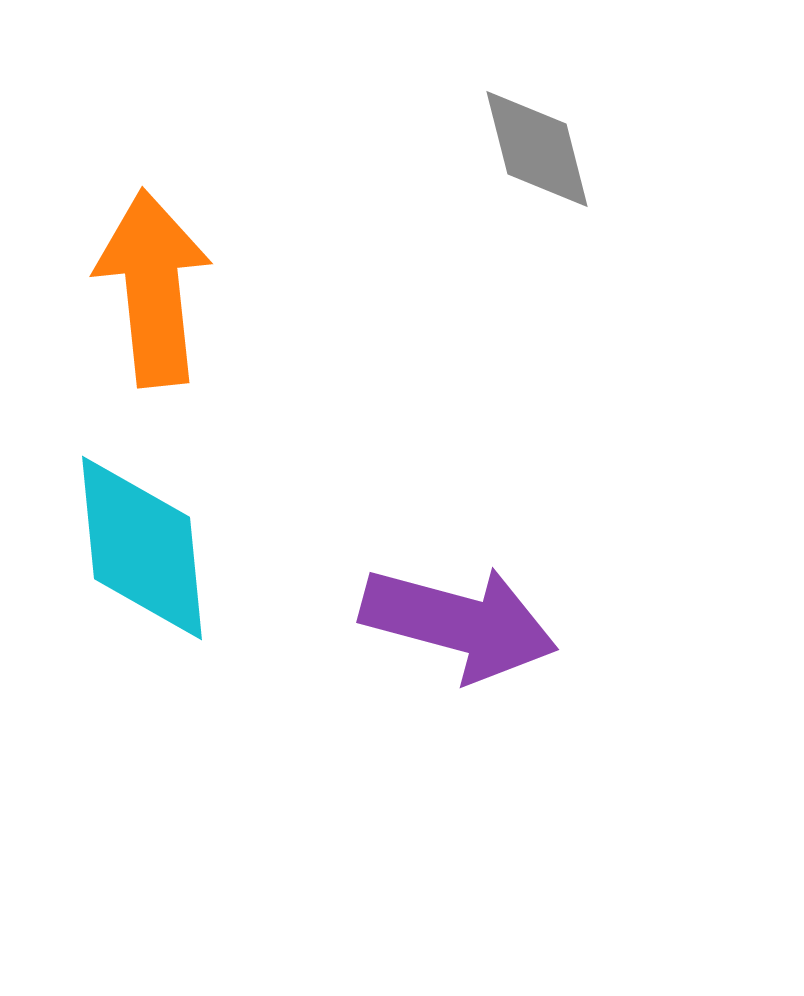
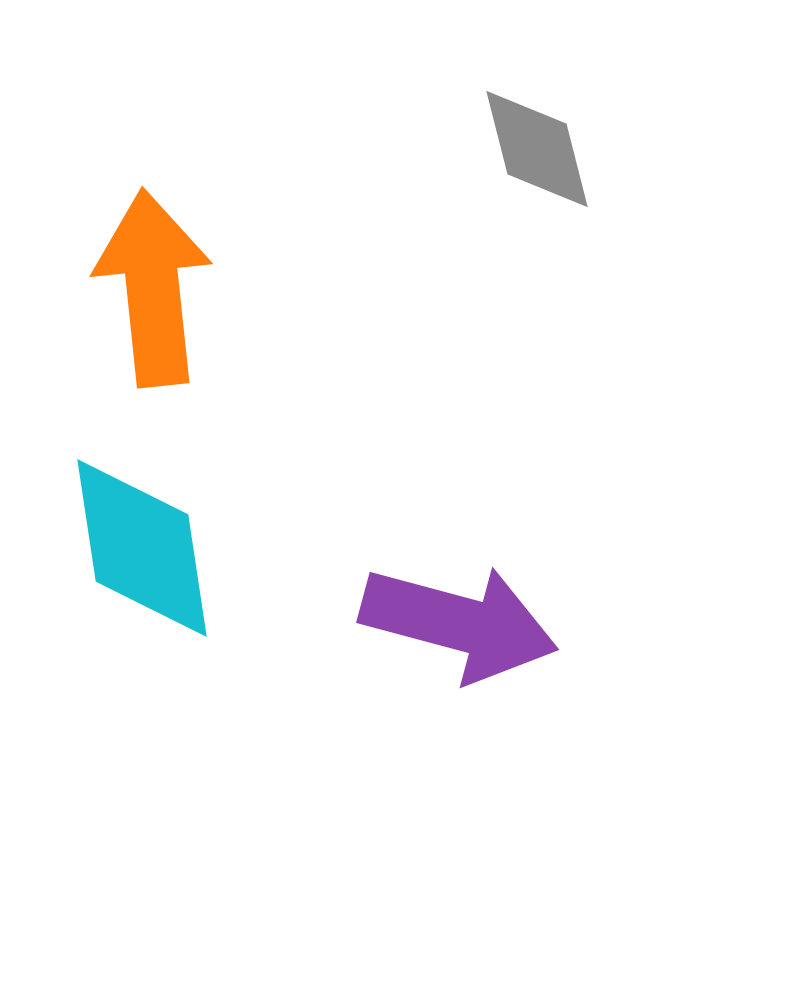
cyan diamond: rotated 3 degrees counterclockwise
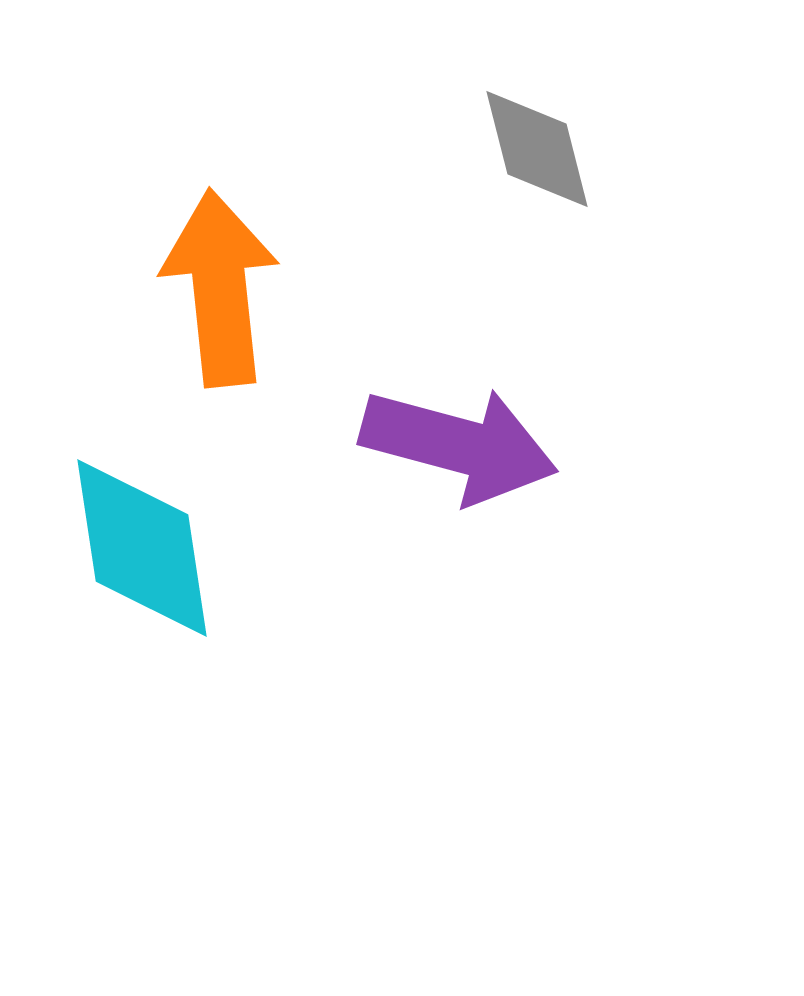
orange arrow: moved 67 px right
purple arrow: moved 178 px up
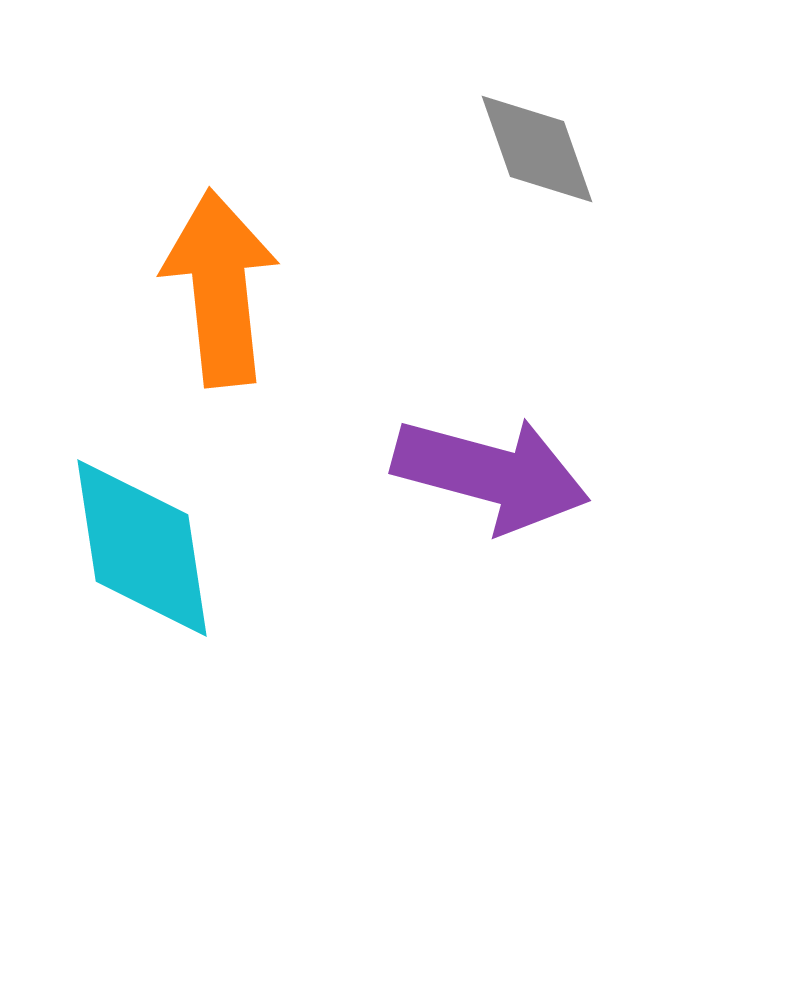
gray diamond: rotated 5 degrees counterclockwise
purple arrow: moved 32 px right, 29 px down
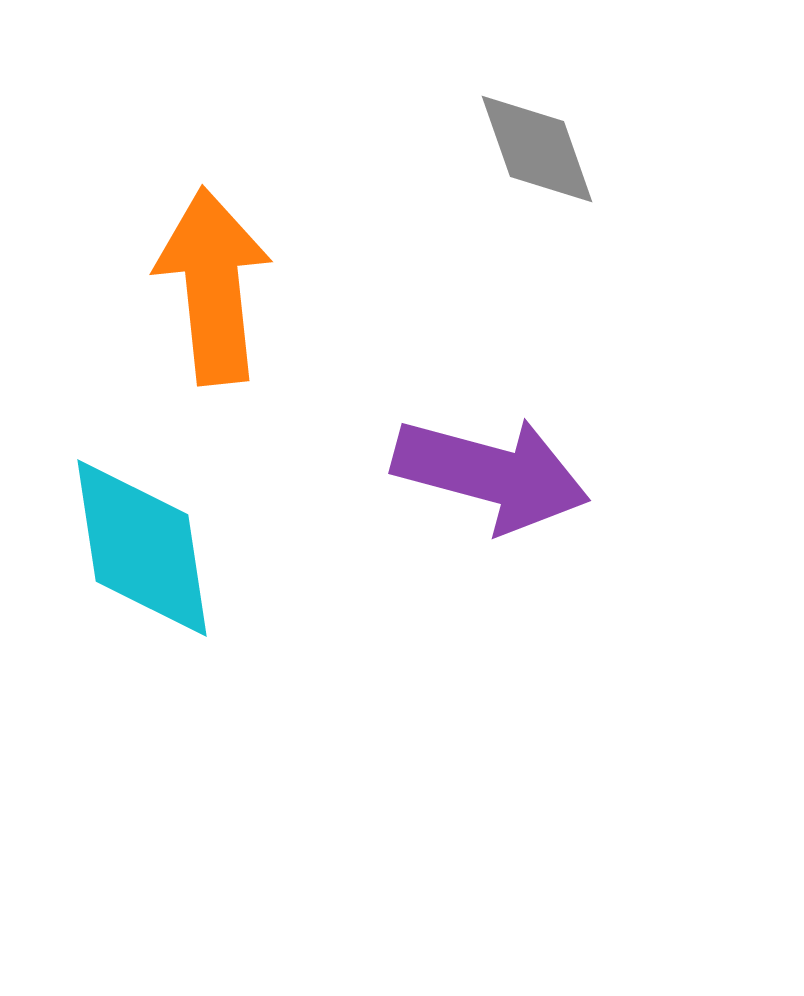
orange arrow: moved 7 px left, 2 px up
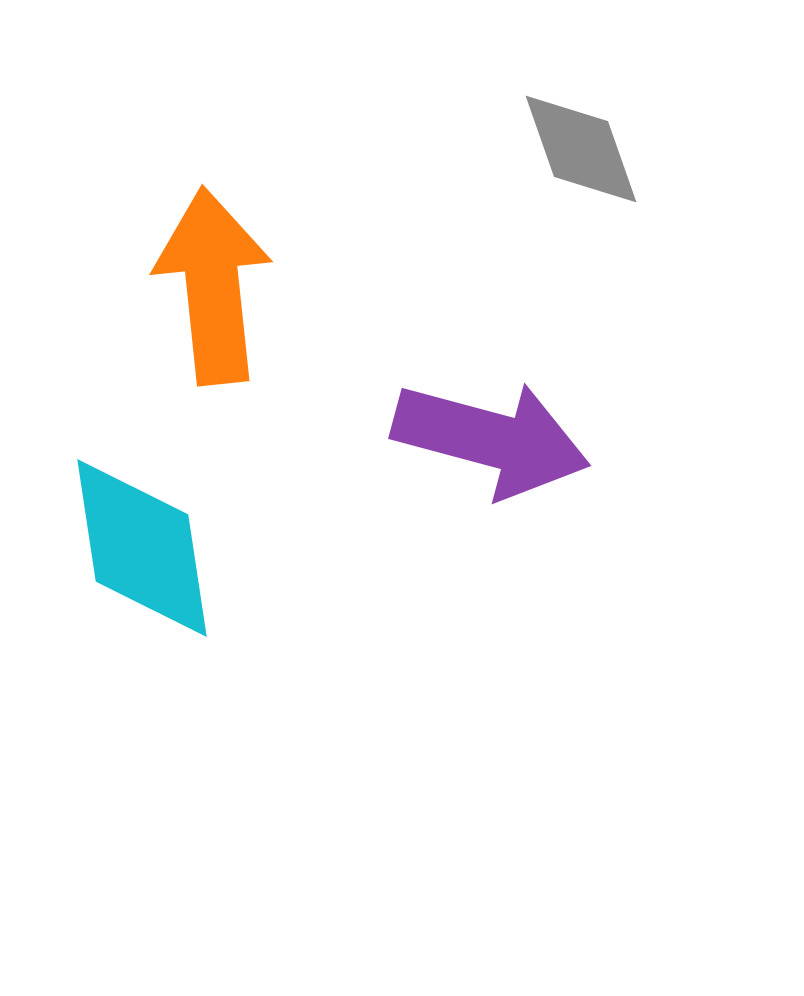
gray diamond: moved 44 px right
purple arrow: moved 35 px up
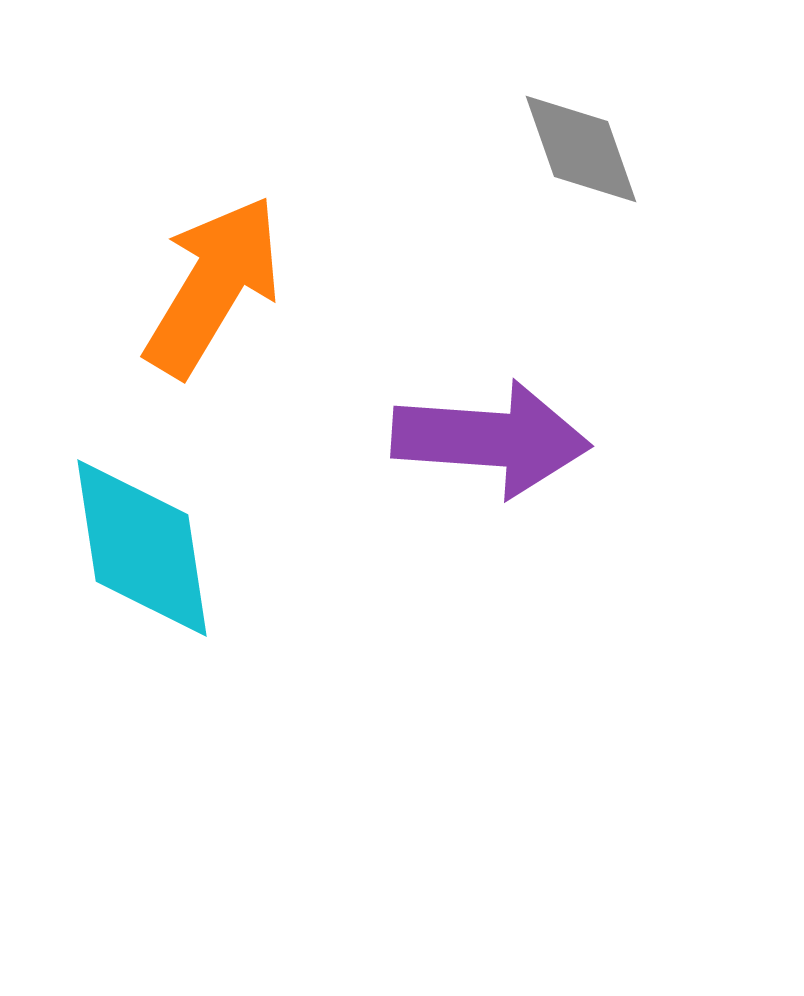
orange arrow: rotated 37 degrees clockwise
purple arrow: rotated 11 degrees counterclockwise
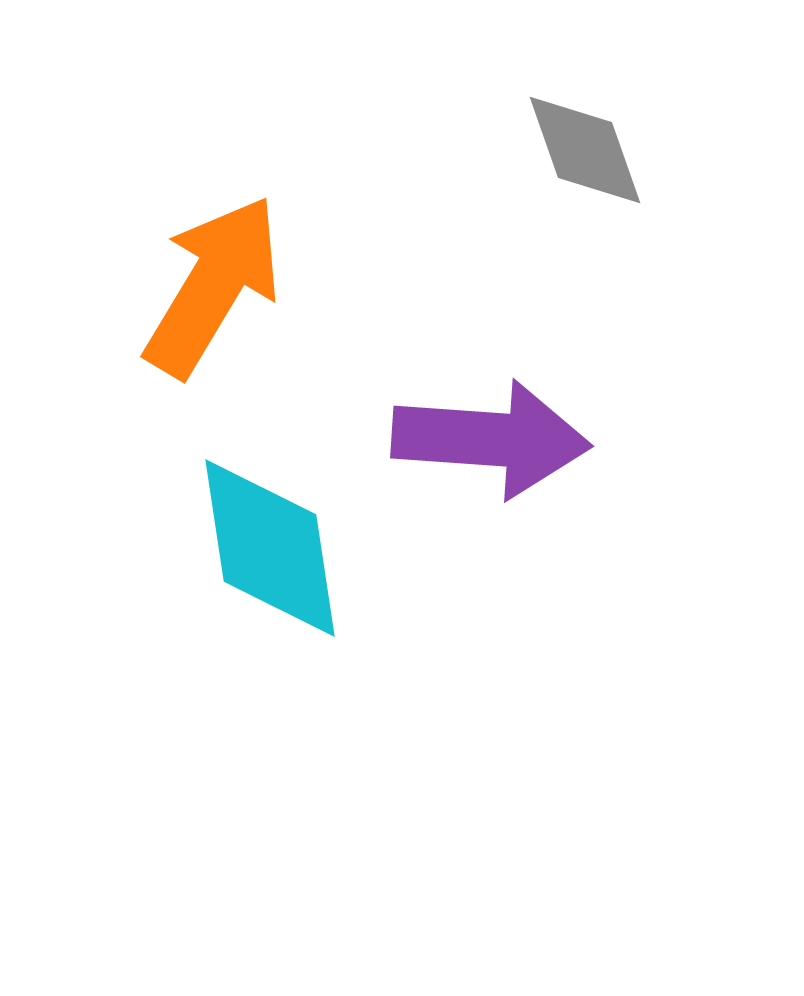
gray diamond: moved 4 px right, 1 px down
cyan diamond: moved 128 px right
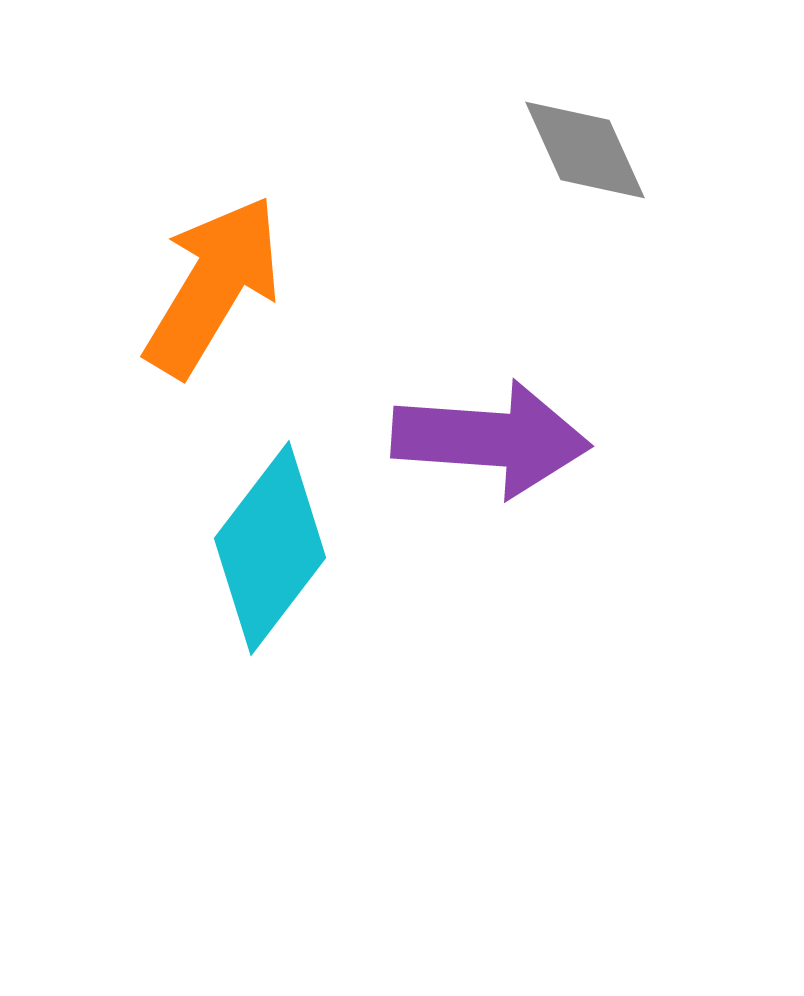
gray diamond: rotated 5 degrees counterclockwise
cyan diamond: rotated 46 degrees clockwise
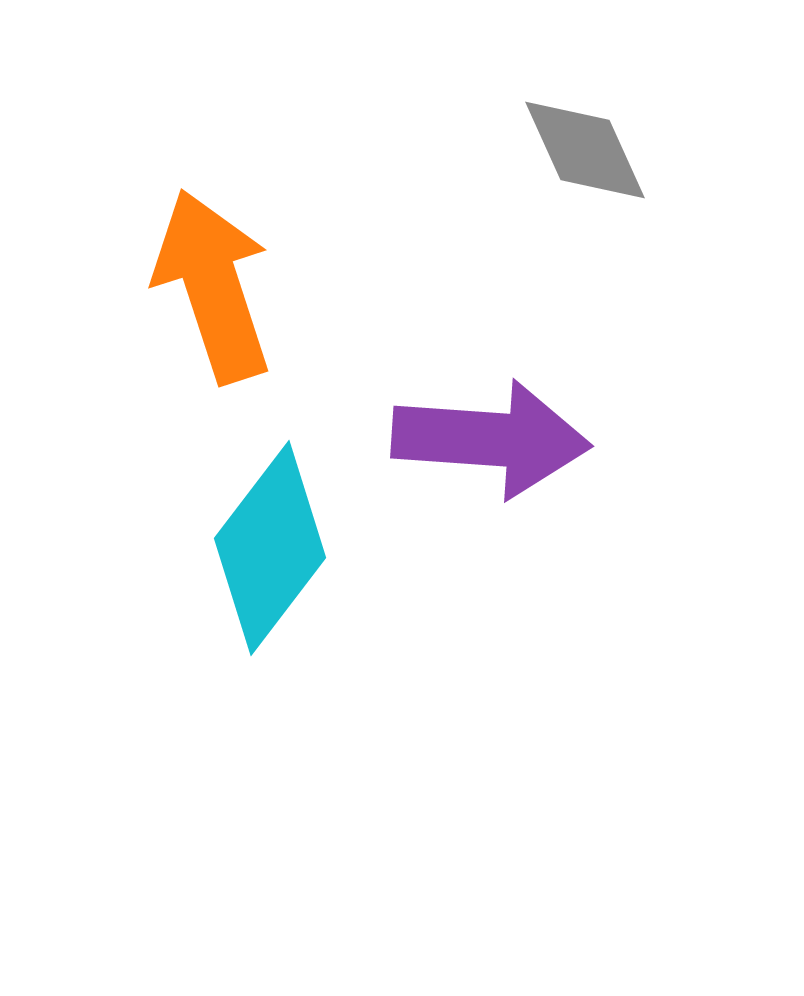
orange arrow: rotated 49 degrees counterclockwise
